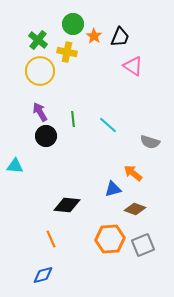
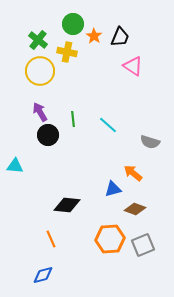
black circle: moved 2 px right, 1 px up
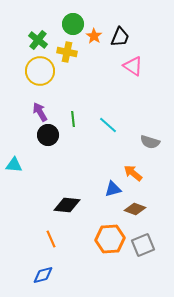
cyan triangle: moved 1 px left, 1 px up
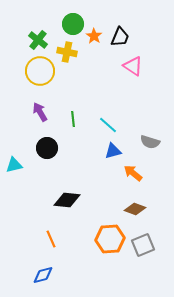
black circle: moved 1 px left, 13 px down
cyan triangle: rotated 18 degrees counterclockwise
blue triangle: moved 38 px up
black diamond: moved 5 px up
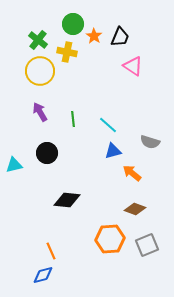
black circle: moved 5 px down
orange arrow: moved 1 px left
orange line: moved 12 px down
gray square: moved 4 px right
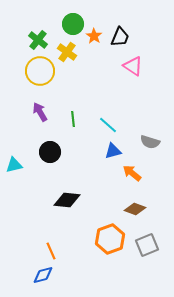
yellow cross: rotated 24 degrees clockwise
black circle: moved 3 px right, 1 px up
orange hexagon: rotated 16 degrees counterclockwise
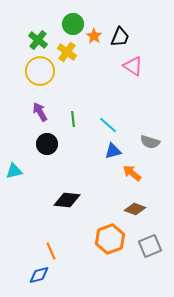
black circle: moved 3 px left, 8 px up
cyan triangle: moved 6 px down
gray square: moved 3 px right, 1 px down
blue diamond: moved 4 px left
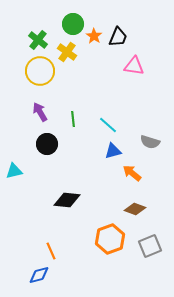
black trapezoid: moved 2 px left
pink triangle: moved 1 px right; rotated 25 degrees counterclockwise
